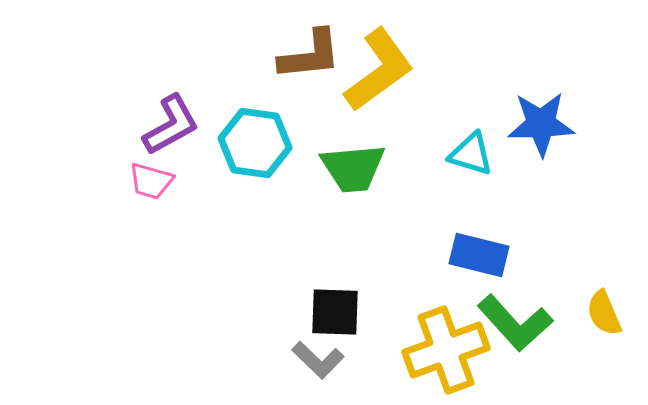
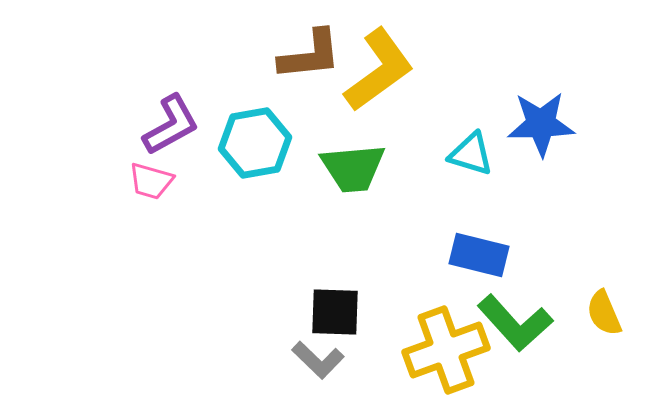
cyan hexagon: rotated 18 degrees counterclockwise
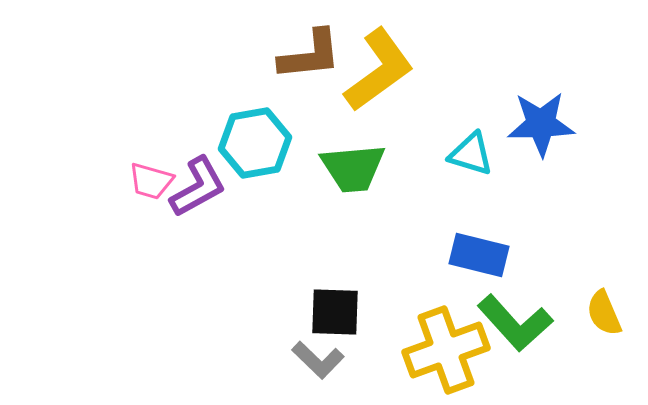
purple L-shape: moved 27 px right, 62 px down
